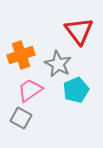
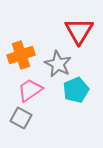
red triangle: rotated 8 degrees clockwise
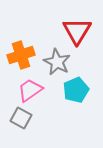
red triangle: moved 2 px left
gray star: moved 1 px left, 2 px up
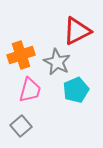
red triangle: rotated 32 degrees clockwise
pink trapezoid: rotated 140 degrees clockwise
gray square: moved 8 px down; rotated 20 degrees clockwise
